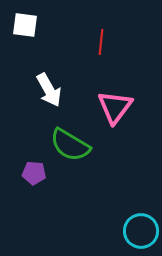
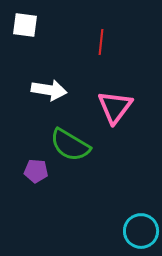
white arrow: rotated 52 degrees counterclockwise
purple pentagon: moved 2 px right, 2 px up
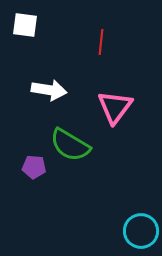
purple pentagon: moved 2 px left, 4 px up
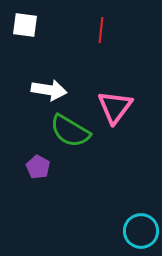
red line: moved 12 px up
green semicircle: moved 14 px up
purple pentagon: moved 4 px right; rotated 25 degrees clockwise
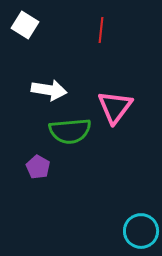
white square: rotated 24 degrees clockwise
green semicircle: rotated 36 degrees counterclockwise
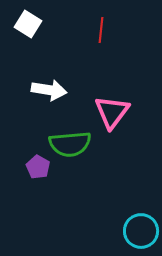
white square: moved 3 px right, 1 px up
pink triangle: moved 3 px left, 5 px down
green semicircle: moved 13 px down
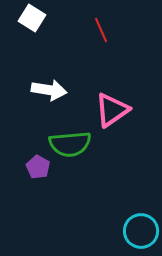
white square: moved 4 px right, 6 px up
red line: rotated 30 degrees counterclockwise
pink triangle: moved 2 px up; rotated 18 degrees clockwise
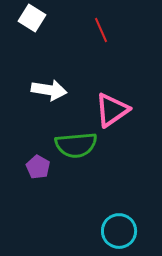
green semicircle: moved 6 px right, 1 px down
cyan circle: moved 22 px left
